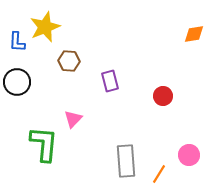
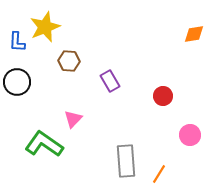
purple rectangle: rotated 15 degrees counterclockwise
green L-shape: rotated 60 degrees counterclockwise
pink circle: moved 1 px right, 20 px up
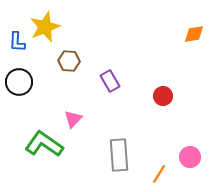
black circle: moved 2 px right
pink circle: moved 22 px down
gray rectangle: moved 7 px left, 6 px up
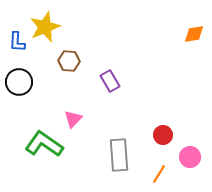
red circle: moved 39 px down
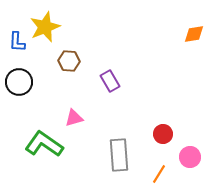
pink triangle: moved 1 px right, 1 px up; rotated 30 degrees clockwise
red circle: moved 1 px up
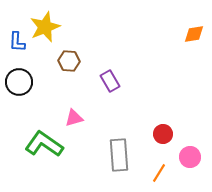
orange line: moved 1 px up
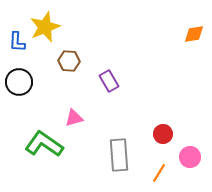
purple rectangle: moved 1 px left
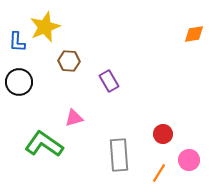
pink circle: moved 1 px left, 3 px down
